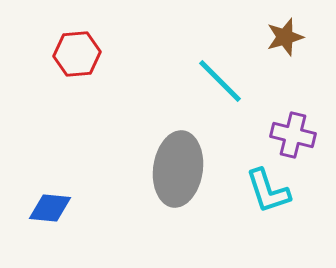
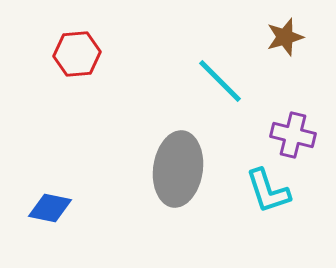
blue diamond: rotated 6 degrees clockwise
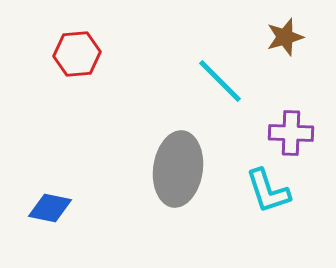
purple cross: moved 2 px left, 2 px up; rotated 12 degrees counterclockwise
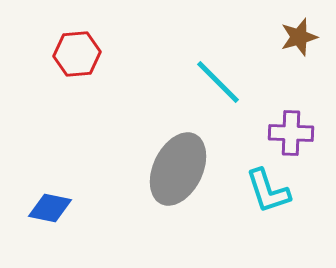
brown star: moved 14 px right
cyan line: moved 2 px left, 1 px down
gray ellipse: rotated 18 degrees clockwise
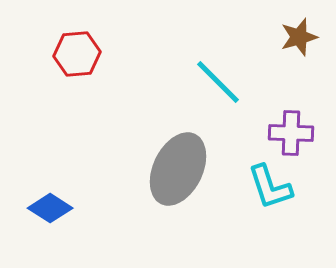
cyan L-shape: moved 2 px right, 4 px up
blue diamond: rotated 21 degrees clockwise
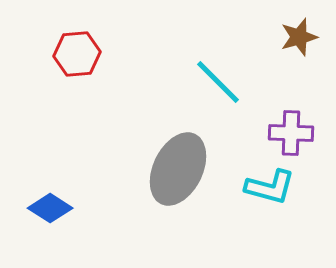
cyan L-shape: rotated 57 degrees counterclockwise
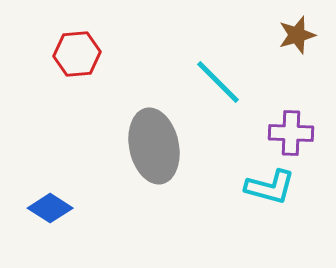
brown star: moved 2 px left, 2 px up
gray ellipse: moved 24 px left, 23 px up; rotated 38 degrees counterclockwise
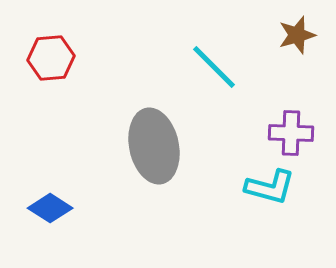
red hexagon: moved 26 px left, 4 px down
cyan line: moved 4 px left, 15 px up
